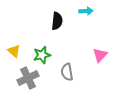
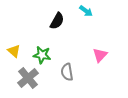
cyan arrow: rotated 40 degrees clockwise
black semicircle: rotated 24 degrees clockwise
green star: rotated 24 degrees clockwise
gray cross: rotated 15 degrees counterclockwise
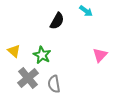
green star: rotated 18 degrees clockwise
gray semicircle: moved 13 px left, 12 px down
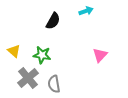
cyan arrow: rotated 56 degrees counterclockwise
black semicircle: moved 4 px left
green star: rotated 18 degrees counterclockwise
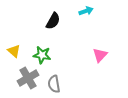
gray cross: rotated 10 degrees clockwise
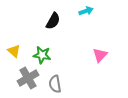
gray semicircle: moved 1 px right
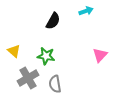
green star: moved 4 px right, 1 px down
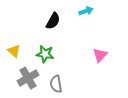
green star: moved 1 px left, 2 px up
gray semicircle: moved 1 px right
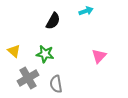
pink triangle: moved 1 px left, 1 px down
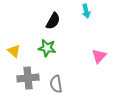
cyan arrow: rotated 96 degrees clockwise
green star: moved 2 px right, 6 px up
gray cross: rotated 25 degrees clockwise
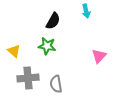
green star: moved 2 px up
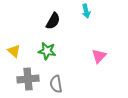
green star: moved 5 px down
gray cross: moved 1 px down
